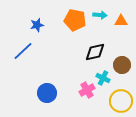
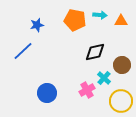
cyan cross: moved 1 px right; rotated 16 degrees clockwise
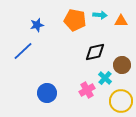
cyan cross: moved 1 px right
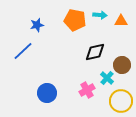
cyan cross: moved 2 px right
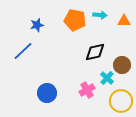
orange triangle: moved 3 px right
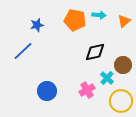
cyan arrow: moved 1 px left
orange triangle: rotated 40 degrees counterclockwise
brown circle: moved 1 px right
blue circle: moved 2 px up
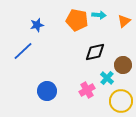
orange pentagon: moved 2 px right
